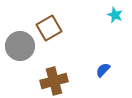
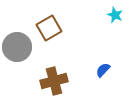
gray circle: moved 3 px left, 1 px down
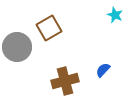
brown cross: moved 11 px right
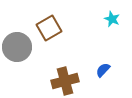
cyan star: moved 3 px left, 4 px down
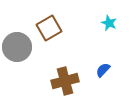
cyan star: moved 3 px left, 4 px down
